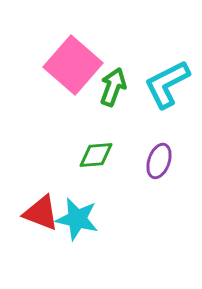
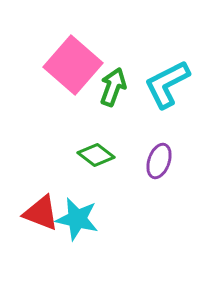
green diamond: rotated 42 degrees clockwise
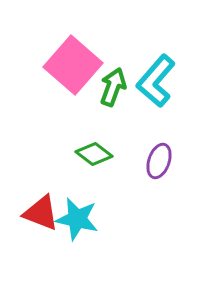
cyan L-shape: moved 11 px left, 3 px up; rotated 22 degrees counterclockwise
green diamond: moved 2 px left, 1 px up
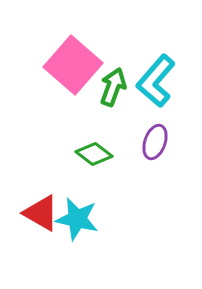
purple ellipse: moved 4 px left, 19 px up
red triangle: rotated 9 degrees clockwise
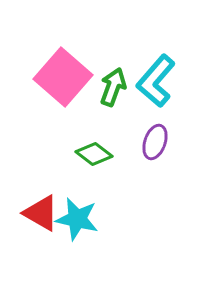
pink square: moved 10 px left, 12 px down
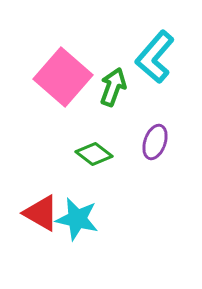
cyan L-shape: moved 1 px left, 24 px up
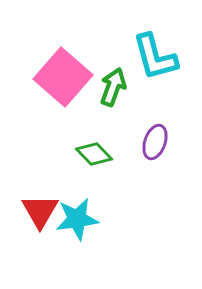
cyan L-shape: rotated 56 degrees counterclockwise
green diamond: rotated 9 degrees clockwise
red triangle: moved 1 px left, 2 px up; rotated 30 degrees clockwise
cyan star: rotated 21 degrees counterclockwise
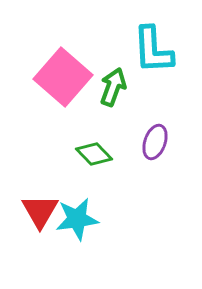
cyan L-shape: moved 2 px left, 7 px up; rotated 12 degrees clockwise
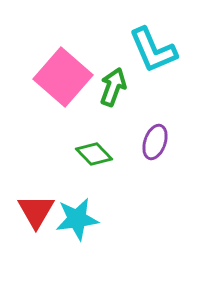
cyan L-shape: rotated 20 degrees counterclockwise
red triangle: moved 4 px left
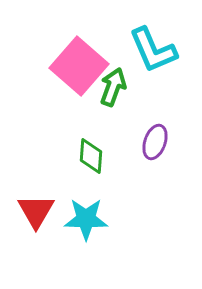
pink square: moved 16 px right, 11 px up
green diamond: moved 3 px left, 2 px down; rotated 48 degrees clockwise
cyan star: moved 9 px right; rotated 9 degrees clockwise
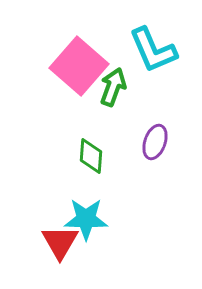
red triangle: moved 24 px right, 31 px down
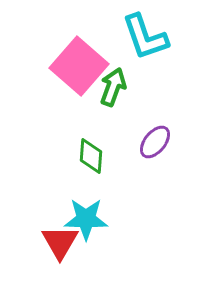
cyan L-shape: moved 8 px left, 13 px up; rotated 4 degrees clockwise
purple ellipse: rotated 20 degrees clockwise
